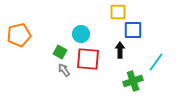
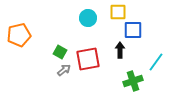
cyan circle: moved 7 px right, 16 px up
red square: rotated 15 degrees counterclockwise
gray arrow: rotated 88 degrees clockwise
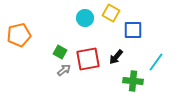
yellow square: moved 7 px left, 1 px down; rotated 30 degrees clockwise
cyan circle: moved 3 px left
black arrow: moved 4 px left, 7 px down; rotated 140 degrees counterclockwise
green cross: rotated 24 degrees clockwise
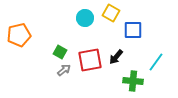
red square: moved 2 px right, 1 px down
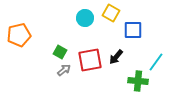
green cross: moved 5 px right
